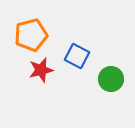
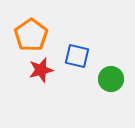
orange pentagon: rotated 20 degrees counterclockwise
blue square: rotated 15 degrees counterclockwise
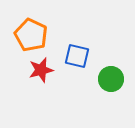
orange pentagon: rotated 12 degrees counterclockwise
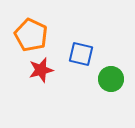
blue square: moved 4 px right, 2 px up
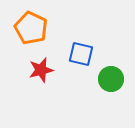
orange pentagon: moved 7 px up
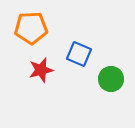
orange pentagon: rotated 28 degrees counterclockwise
blue square: moved 2 px left; rotated 10 degrees clockwise
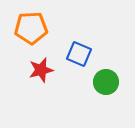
green circle: moved 5 px left, 3 px down
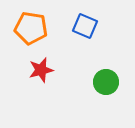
orange pentagon: rotated 12 degrees clockwise
blue square: moved 6 px right, 28 px up
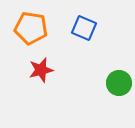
blue square: moved 1 px left, 2 px down
green circle: moved 13 px right, 1 px down
